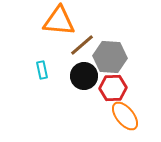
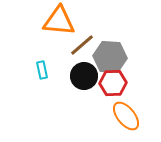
red hexagon: moved 5 px up
orange ellipse: moved 1 px right
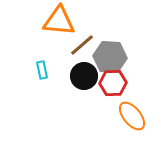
orange ellipse: moved 6 px right
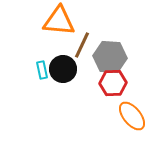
brown line: rotated 24 degrees counterclockwise
black circle: moved 21 px left, 7 px up
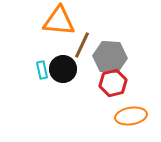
red hexagon: rotated 12 degrees counterclockwise
orange ellipse: moved 1 px left; rotated 60 degrees counterclockwise
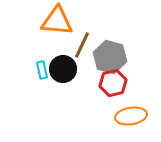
orange triangle: moved 2 px left
gray hexagon: rotated 12 degrees clockwise
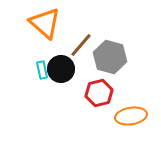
orange triangle: moved 12 px left, 2 px down; rotated 36 degrees clockwise
brown line: moved 1 px left; rotated 16 degrees clockwise
black circle: moved 2 px left
red hexagon: moved 14 px left, 10 px down
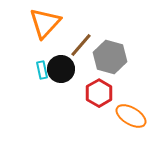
orange triangle: rotated 32 degrees clockwise
red hexagon: rotated 16 degrees counterclockwise
orange ellipse: rotated 40 degrees clockwise
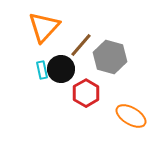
orange triangle: moved 1 px left, 4 px down
red hexagon: moved 13 px left
